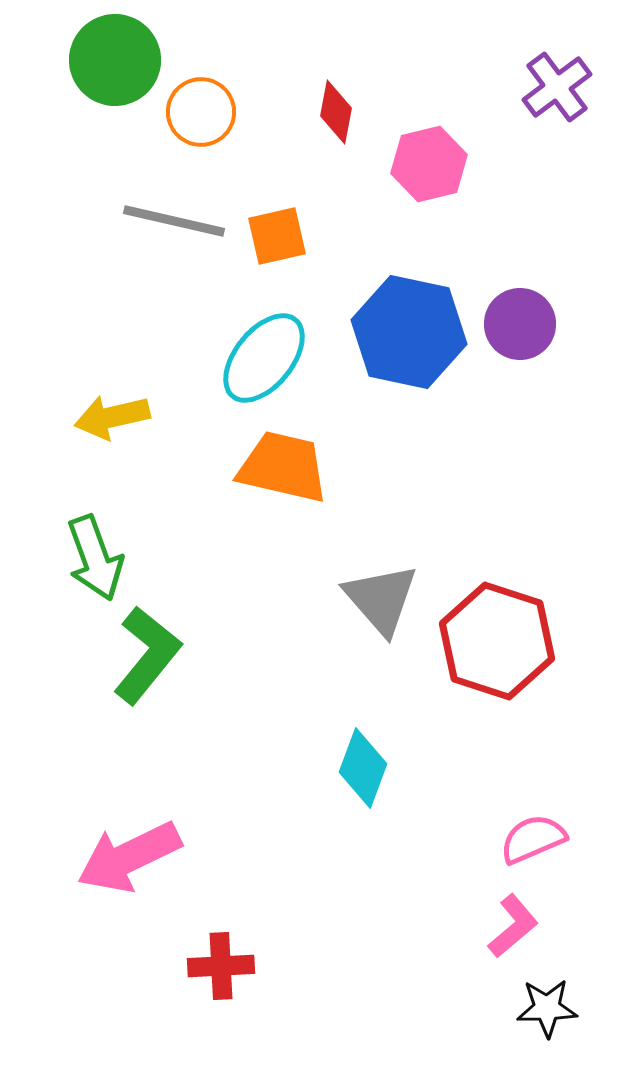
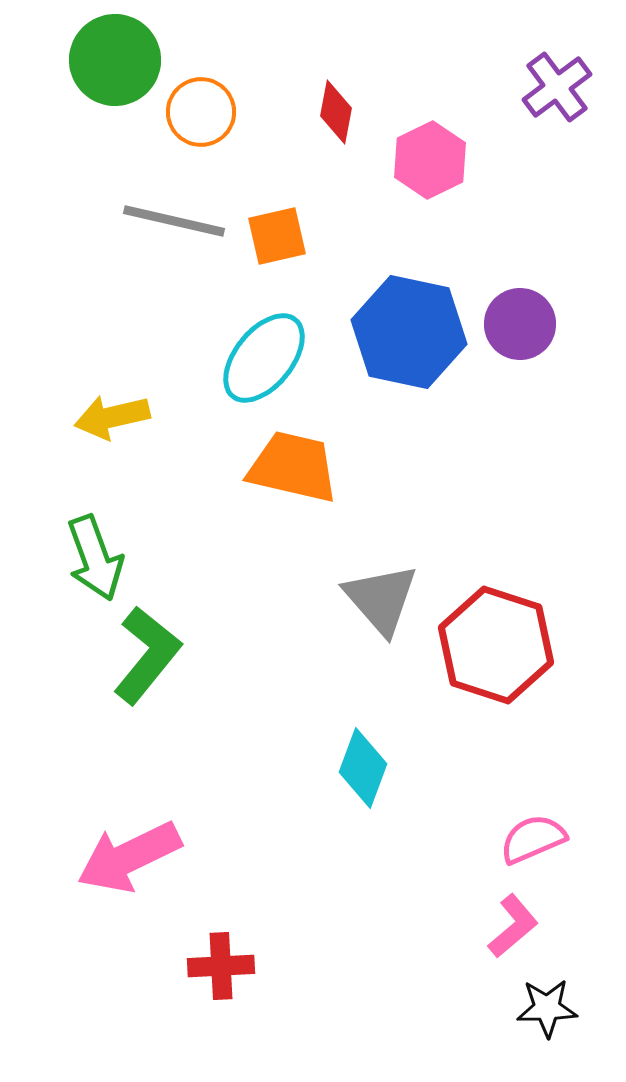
pink hexagon: moved 1 px right, 4 px up; rotated 12 degrees counterclockwise
orange trapezoid: moved 10 px right
red hexagon: moved 1 px left, 4 px down
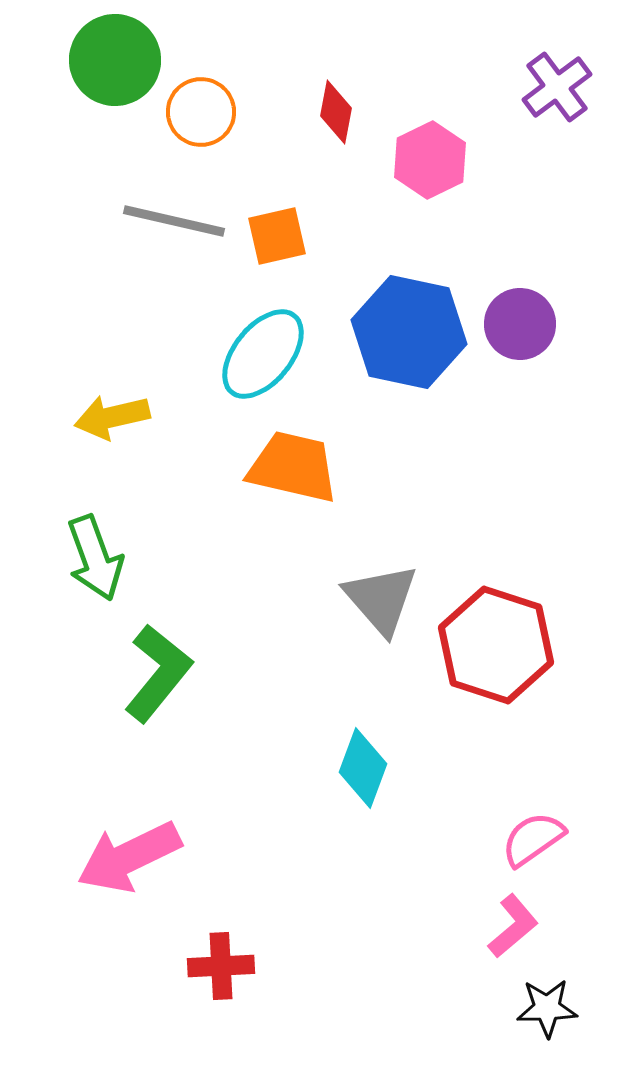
cyan ellipse: moved 1 px left, 4 px up
green L-shape: moved 11 px right, 18 px down
pink semicircle: rotated 12 degrees counterclockwise
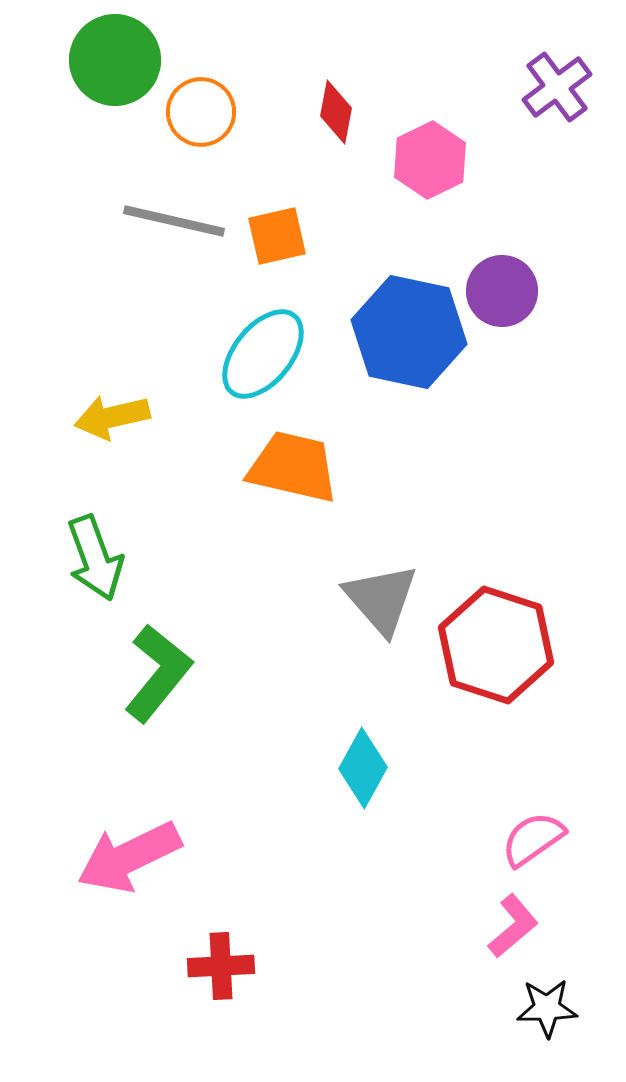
purple circle: moved 18 px left, 33 px up
cyan diamond: rotated 8 degrees clockwise
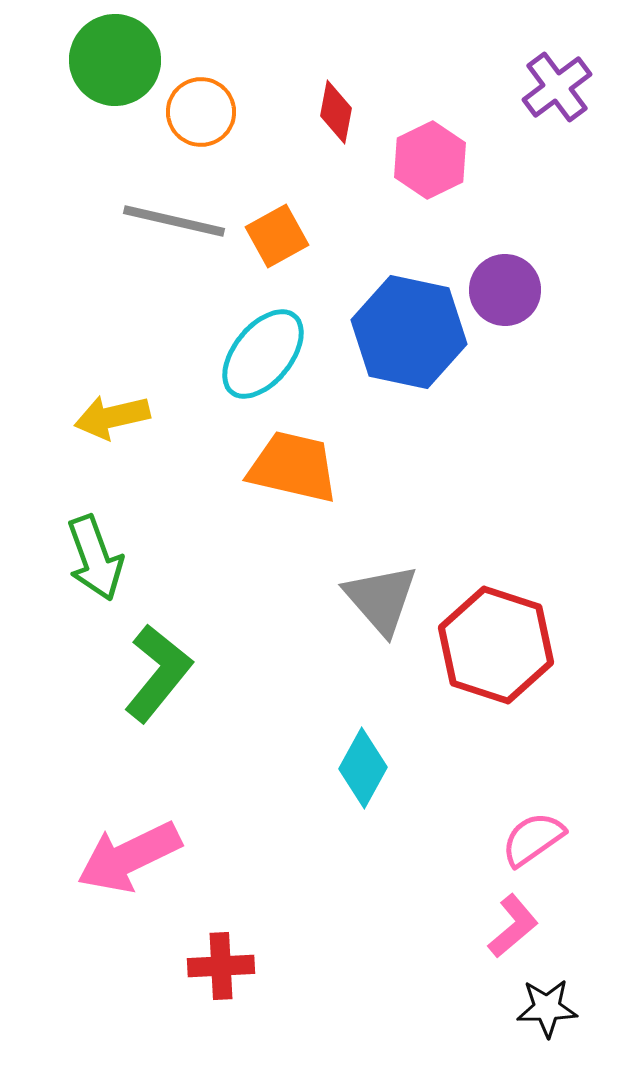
orange square: rotated 16 degrees counterclockwise
purple circle: moved 3 px right, 1 px up
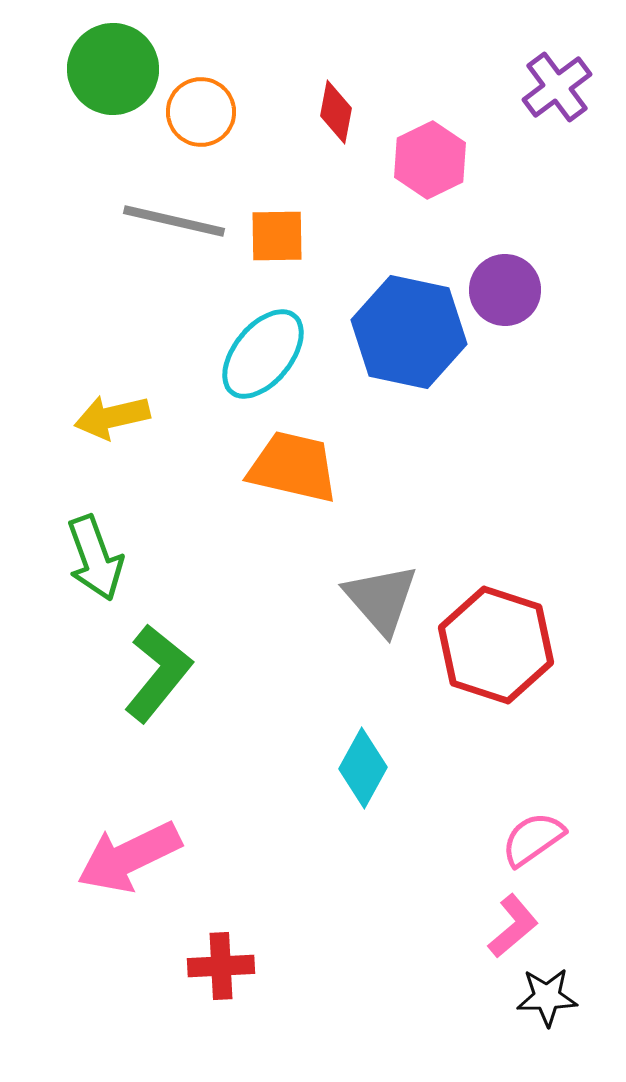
green circle: moved 2 px left, 9 px down
orange square: rotated 28 degrees clockwise
black star: moved 11 px up
